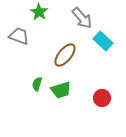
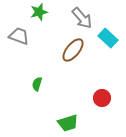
green star: rotated 24 degrees clockwise
cyan rectangle: moved 5 px right, 3 px up
brown ellipse: moved 8 px right, 5 px up
green trapezoid: moved 7 px right, 33 px down
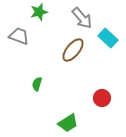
green trapezoid: rotated 15 degrees counterclockwise
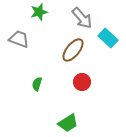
gray trapezoid: moved 3 px down
red circle: moved 20 px left, 16 px up
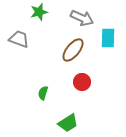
gray arrow: rotated 25 degrees counterclockwise
cyan rectangle: rotated 48 degrees clockwise
green semicircle: moved 6 px right, 9 px down
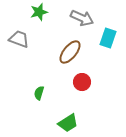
cyan rectangle: rotated 18 degrees clockwise
brown ellipse: moved 3 px left, 2 px down
green semicircle: moved 4 px left
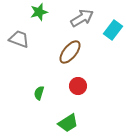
gray arrow: rotated 55 degrees counterclockwise
cyan rectangle: moved 5 px right, 8 px up; rotated 18 degrees clockwise
red circle: moved 4 px left, 4 px down
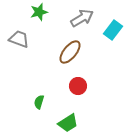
green semicircle: moved 9 px down
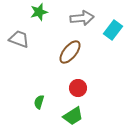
gray arrow: rotated 25 degrees clockwise
red circle: moved 2 px down
green trapezoid: moved 5 px right, 7 px up
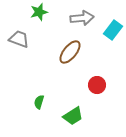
red circle: moved 19 px right, 3 px up
